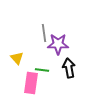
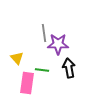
pink rectangle: moved 4 px left
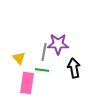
gray line: moved 19 px down; rotated 18 degrees clockwise
yellow triangle: moved 2 px right
black arrow: moved 5 px right
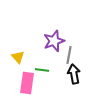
purple star: moved 4 px left, 3 px up; rotated 20 degrees counterclockwise
gray line: moved 25 px right, 3 px down
yellow triangle: moved 1 px left, 1 px up
black arrow: moved 6 px down
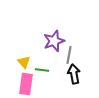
yellow triangle: moved 6 px right, 5 px down
pink rectangle: moved 1 px left, 1 px down
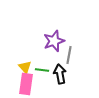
yellow triangle: moved 1 px right, 5 px down
black arrow: moved 14 px left
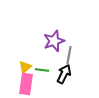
yellow triangle: rotated 32 degrees clockwise
black arrow: moved 4 px right; rotated 36 degrees clockwise
